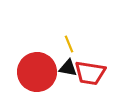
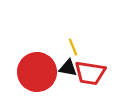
yellow line: moved 4 px right, 3 px down
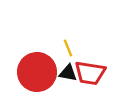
yellow line: moved 5 px left, 1 px down
black triangle: moved 5 px down
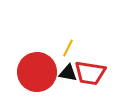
yellow line: rotated 48 degrees clockwise
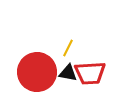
red trapezoid: rotated 12 degrees counterclockwise
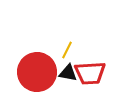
yellow line: moved 1 px left, 2 px down
